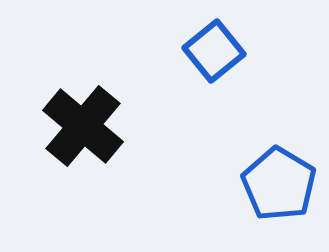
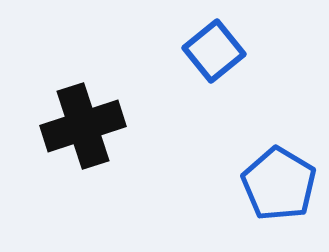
black cross: rotated 32 degrees clockwise
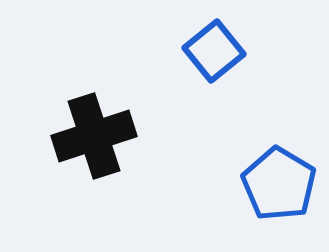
black cross: moved 11 px right, 10 px down
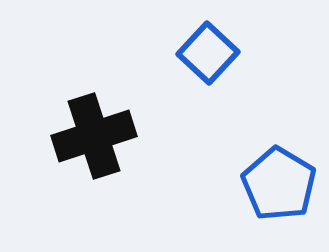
blue square: moved 6 px left, 2 px down; rotated 8 degrees counterclockwise
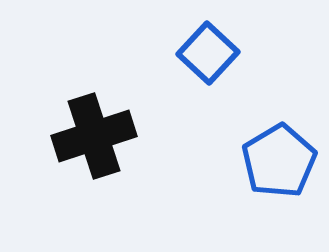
blue pentagon: moved 23 px up; rotated 10 degrees clockwise
